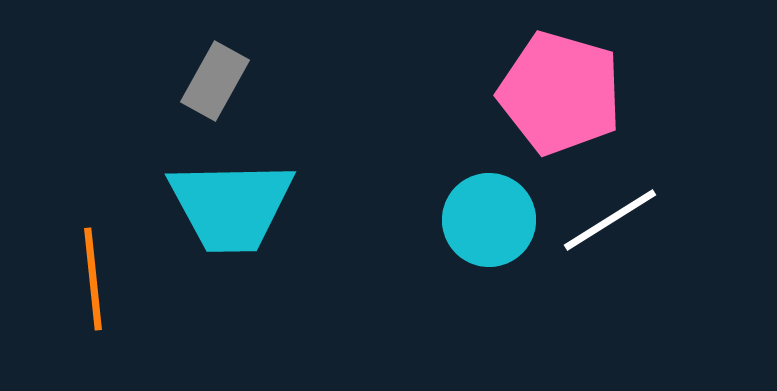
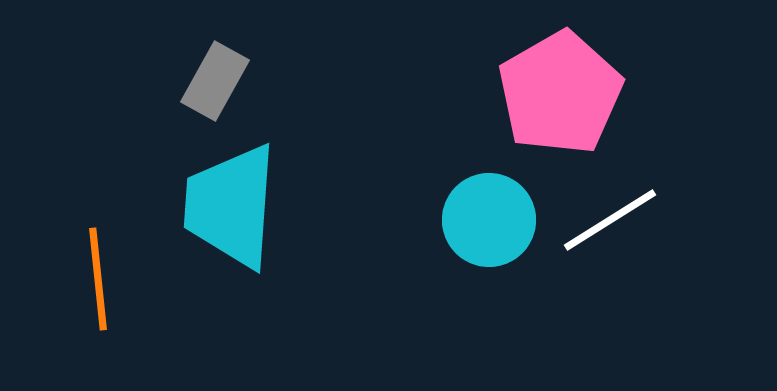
pink pentagon: rotated 26 degrees clockwise
cyan trapezoid: rotated 95 degrees clockwise
orange line: moved 5 px right
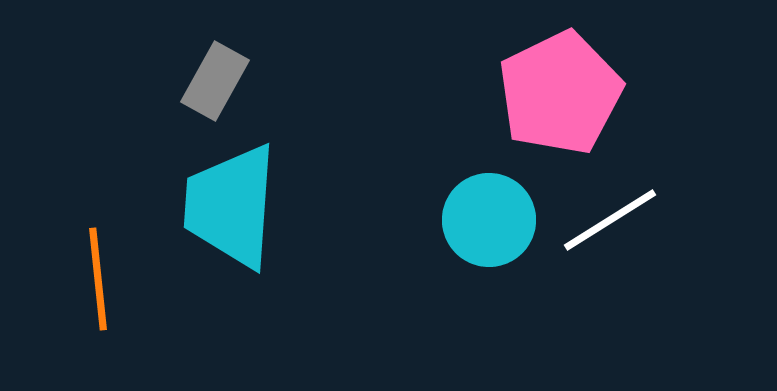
pink pentagon: rotated 4 degrees clockwise
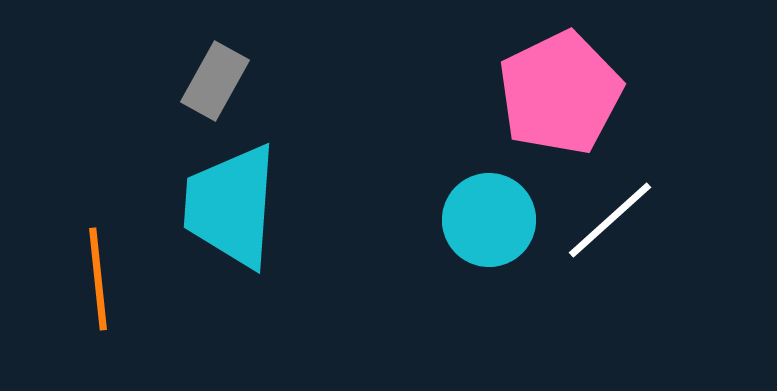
white line: rotated 10 degrees counterclockwise
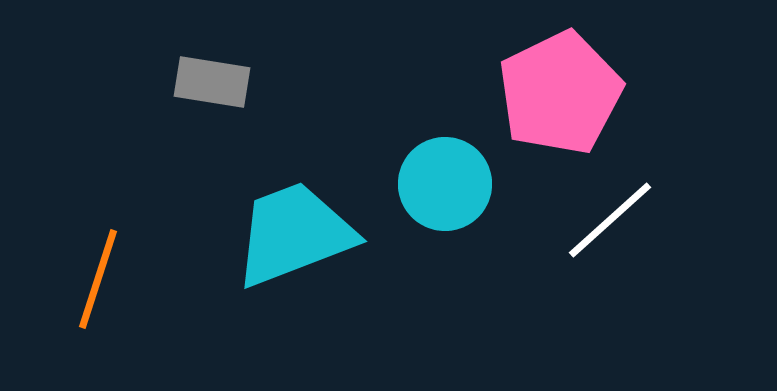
gray rectangle: moved 3 px left, 1 px down; rotated 70 degrees clockwise
cyan trapezoid: moved 63 px right, 28 px down; rotated 65 degrees clockwise
cyan circle: moved 44 px left, 36 px up
orange line: rotated 24 degrees clockwise
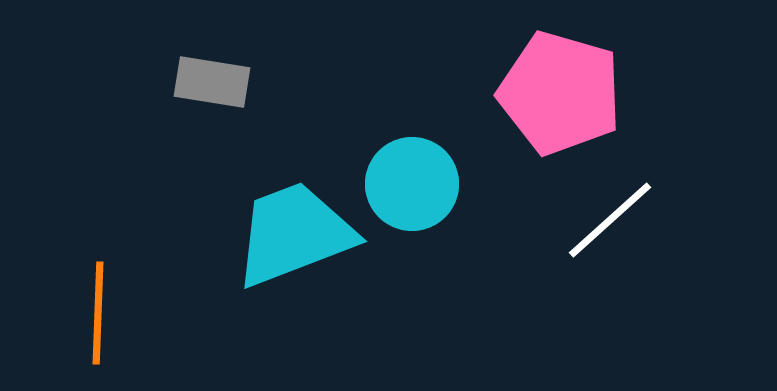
pink pentagon: rotated 30 degrees counterclockwise
cyan circle: moved 33 px left
orange line: moved 34 px down; rotated 16 degrees counterclockwise
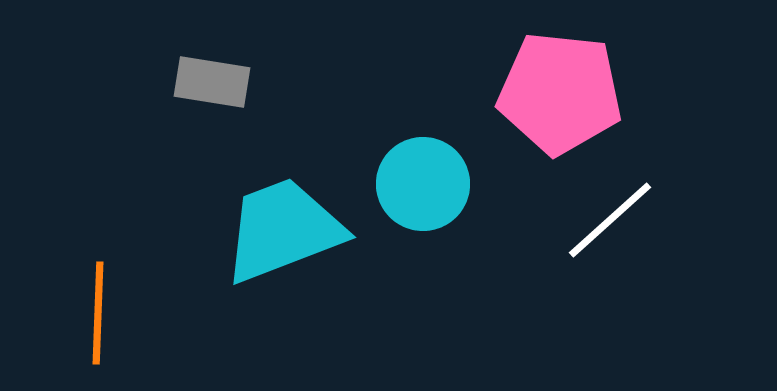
pink pentagon: rotated 10 degrees counterclockwise
cyan circle: moved 11 px right
cyan trapezoid: moved 11 px left, 4 px up
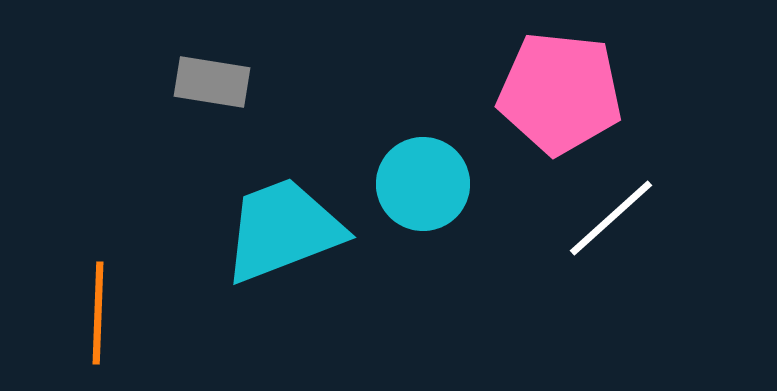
white line: moved 1 px right, 2 px up
